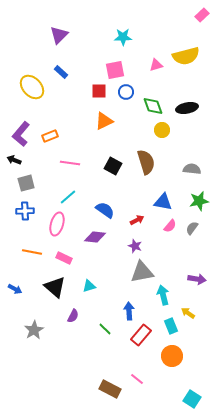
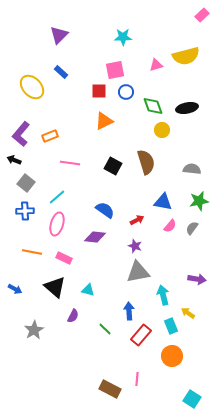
gray square at (26, 183): rotated 36 degrees counterclockwise
cyan line at (68, 197): moved 11 px left
gray triangle at (142, 272): moved 4 px left
cyan triangle at (89, 286): moved 1 px left, 4 px down; rotated 32 degrees clockwise
pink line at (137, 379): rotated 56 degrees clockwise
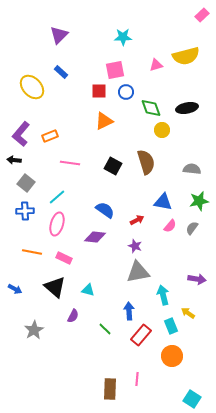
green diamond at (153, 106): moved 2 px left, 2 px down
black arrow at (14, 160): rotated 16 degrees counterclockwise
brown rectangle at (110, 389): rotated 65 degrees clockwise
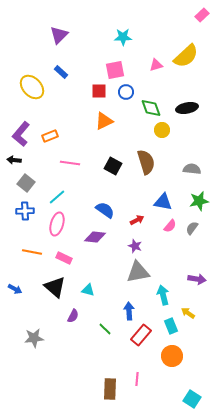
yellow semicircle at (186, 56): rotated 28 degrees counterclockwise
gray star at (34, 330): moved 8 px down; rotated 24 degrees clockwise
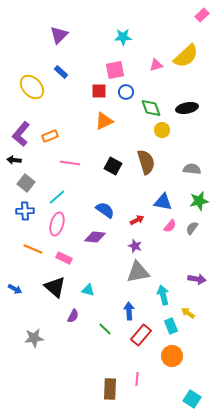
orange line at (32, 252): moved 1 px right, 3 px up; rotated 12 degrees clockwise
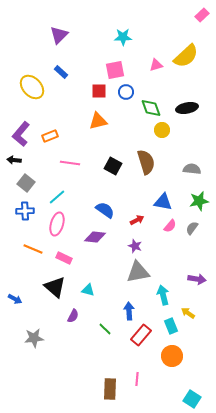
orange triangle at (104, 121): moved 6 px left; rotated 12 degrees clockwise
blue arrow at (15, 289): moved 10 px down
